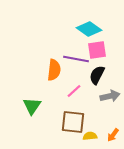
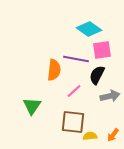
pink square: moved 5 px right
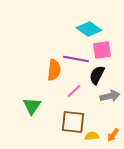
yellow semicircle: moved 2 px right
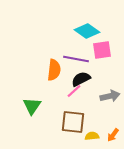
cyan diamond: moved 2 px left, 2 px down
black semicircle: moved 16 px left, 4 px down; rotated 36 degrees clockwise
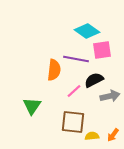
black semicircle: moved 13 px right, 1 px down
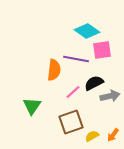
black semicircle: moved 3 px down
pink line: moved 1 px left, 1 px down
brown square: moved 2 px left; rotated 25 degrees counterclockwise
yellow semicircle: rotated 24 degrees counterclockwise
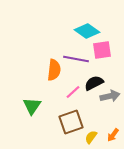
yellow semicircle: moved 1 px left, 1 px down; rotated 24 degrees counterclockwise
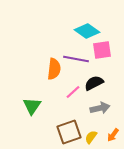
orange semicircle: moved 1 px up
gray arrow: moved 10 px left, 12 px down
brown square: moved 2 px left, 10 px down
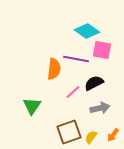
pink square: rotated 18 degrees clockwise
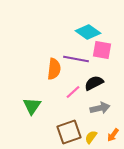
cyan diamond: moved 1 px right, 1 px down
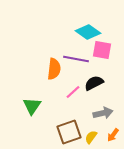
gray arrow: moved 3 px right, 5 px down
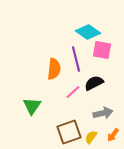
purple line: rotated 65 degrees clockwise
